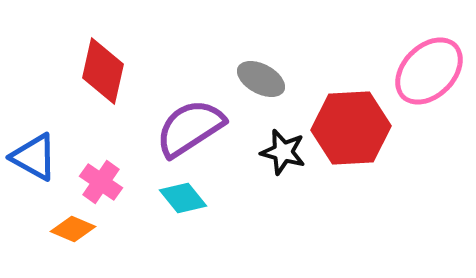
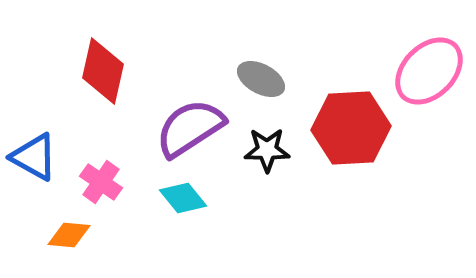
black star: moved 16 px left, 2 px up; rotated 15 degrees counterclockwise
orange diamond: moved 4 px left, 6 px down; rotated 18 degrees counterclockwise
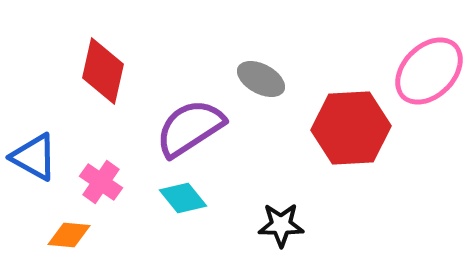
black star: moved 14 px right, 75 px down
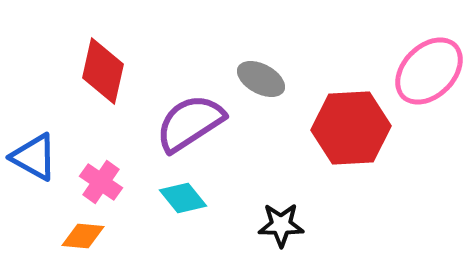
purple semicircle: moved 5 px up
orange diamond: moved 14 px right, 1 px down
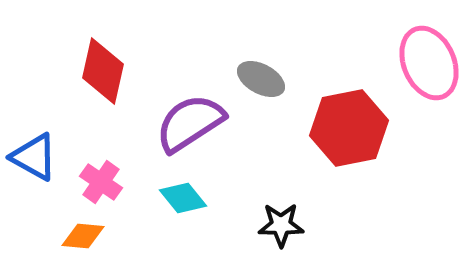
pink ellipse: moved 8 px up; rotated 68 degrees counterclockwise
red hexagon: moved 2 px left; rotated 8 degrees counterclockwise
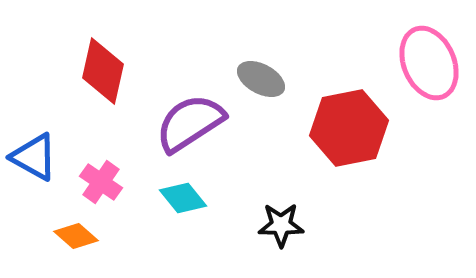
orange diamond: moved 7 px left; rotated 36 degrees clockwise
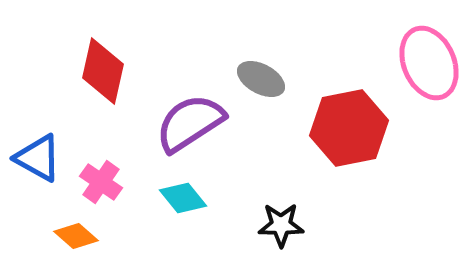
blue triangle: moved 4 px right, 1 px down
